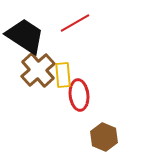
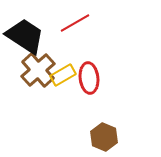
yellow rectangle: rotated 65 degrees clockwise
red ellipse: moved 10 px right, 17 px up
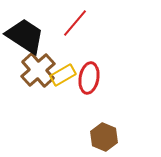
red line: rotated 20 degrees counterclockwise
red ellipse: rotated 16 degrees clockwise
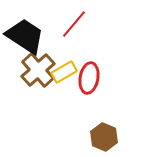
red line: moved 1 px left, 1 px down
yellow rectangle: moved 1 px right, 3 px up
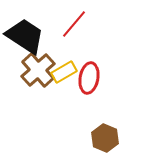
brown hexagon: moved 1 px right, 1 px down
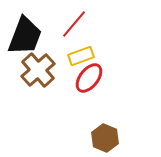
black trapezoid: rotated 78 degrees clockwise
yellow rectangle: moved 17 px right, 16 px up; rotated 10 degrees clockwise
red ellipse: rotated 28 degrees clockwise
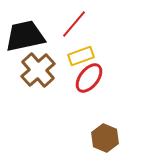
black trapezoid: rotated 123 degrees counterclockwise
